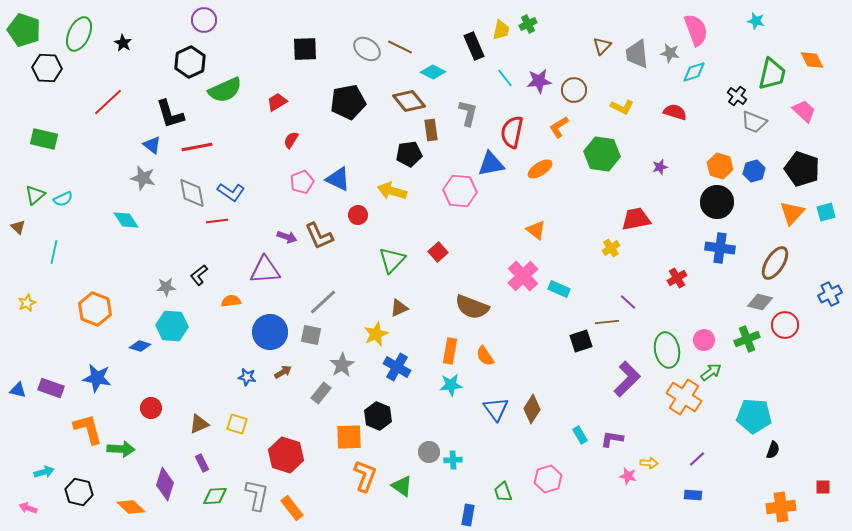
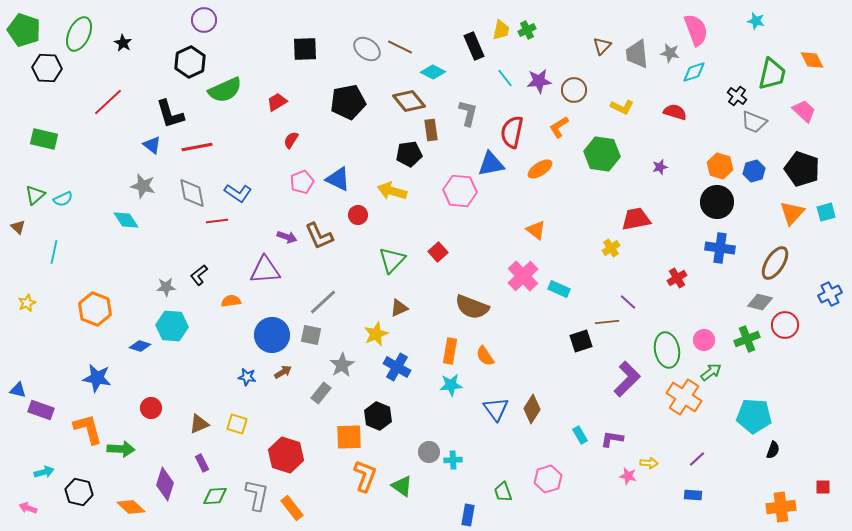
green cross at (528, 24): moved 1 px left, 6 px down
gray star at (143, 178): moved 8 px down
blue L-shape at (231, 192): moved 7 px right, 1 px down
blue circle at (270, 332): moved 2 px right, 3 px down
purple rectangle at (51, 388): moved 10 px left, 22 px down
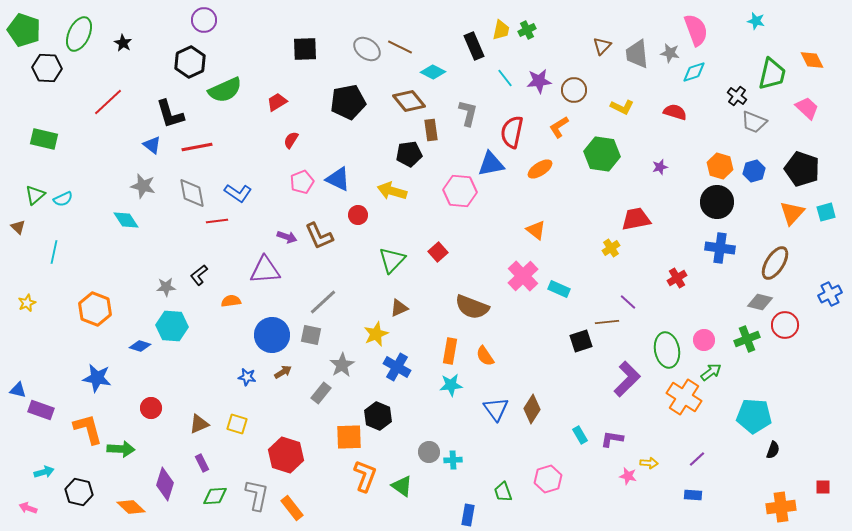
pink trapezoid at (804, 111): moved 3 px right, 3 px up
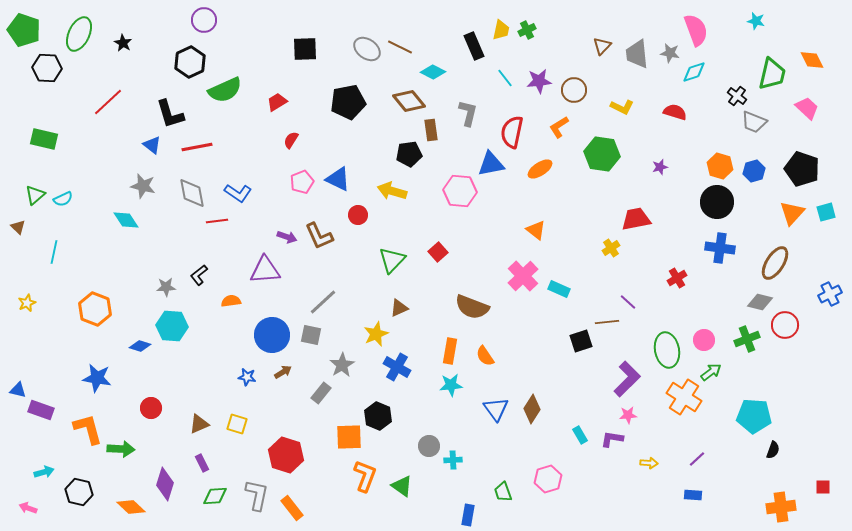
gray circle at (429, 452): moved 6 px up
pink star at (628, 476): moved 61 px up; rotated 18 degrees counterclockwise
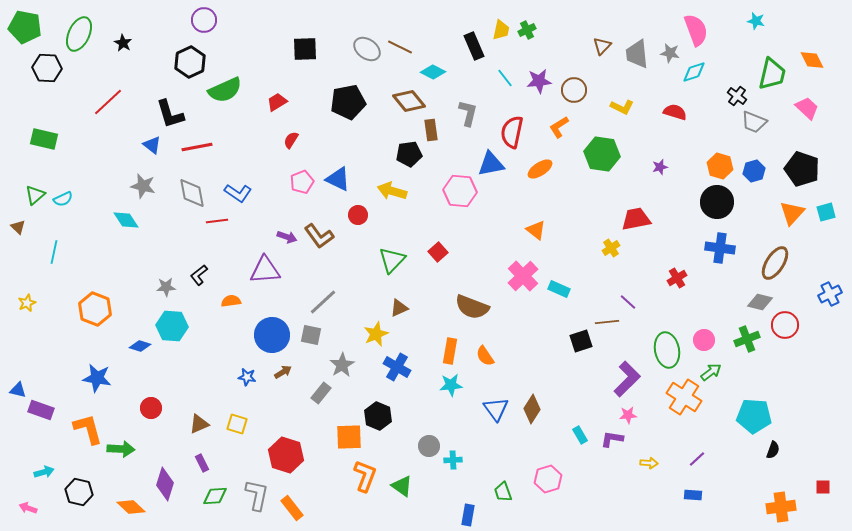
green pentagon at (24, 30): moved 1 px right, 3 px up; rotated 8 degrees counterclockwise
brown L-shape at (319, 236): rotated 12 degrees counterclockwise
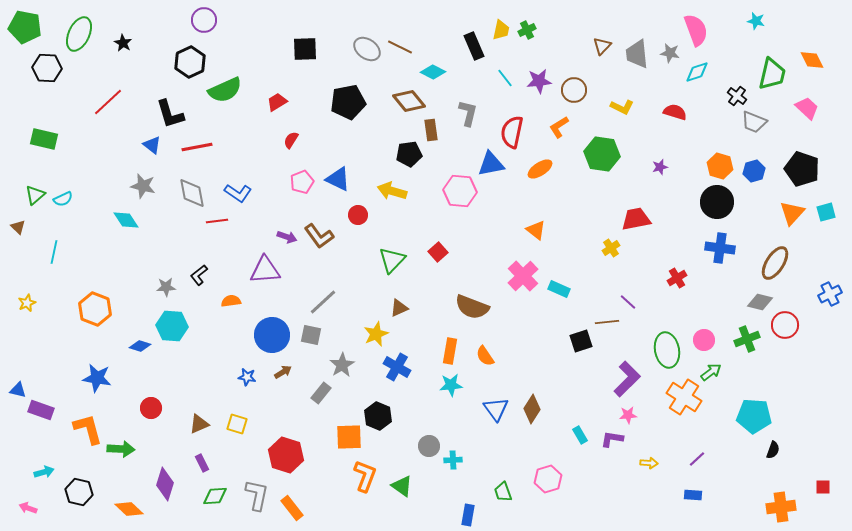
cyan diamond at (694, 72): moved 3 px right
orange diamond at (131, 507): moved 2 px left, 2 px down
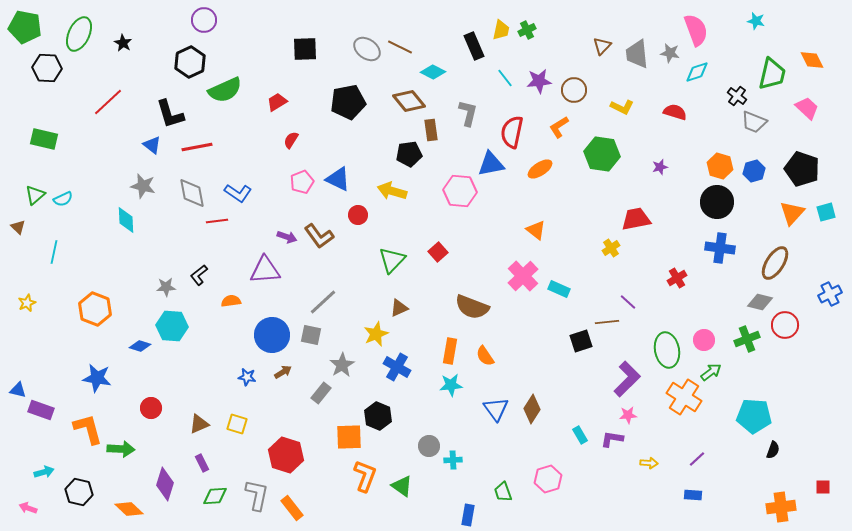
cyan diamond at (126, 220): rotated 32 degrees clockwise
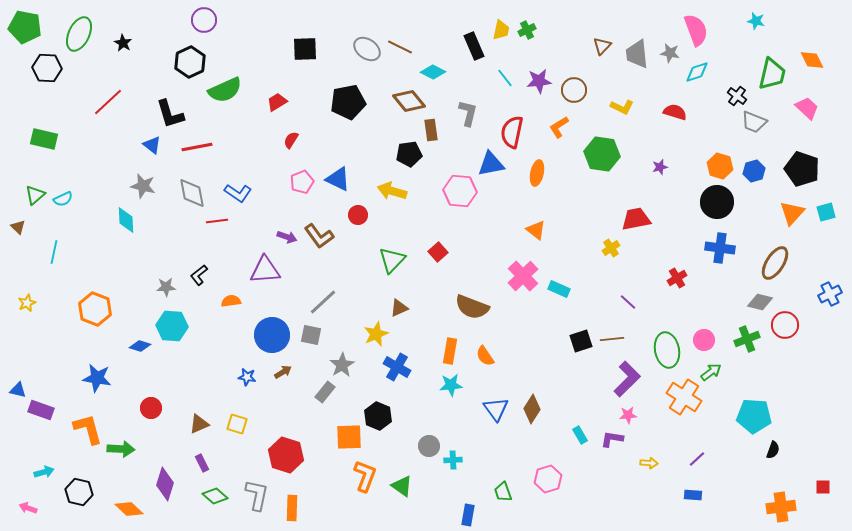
orange ellipse at (540, 169): moved 3 px left, 4 px down; rotated 45 degrees counterclockwise
brown line at (607, 322): moved 5 px right, 17 px down
gray rectangle at (321, 393): moved 4 px right, 1 px up
green diamond at (215, 496): rotated 45 degrees clockwise
orange rectangle at (292, 508): rotated 40 degrees clockwise
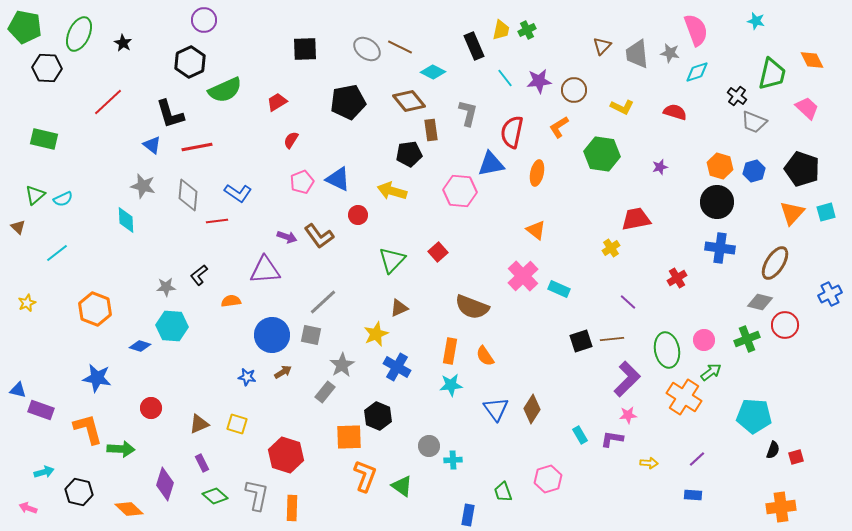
gray diamond at (192, 193): moved 4 px left, 2 px down; rotated 16 degrees clockwise
cyan line at (54, 252): moved 3 px right, 1 px down; rotated 40 degrees clockwise
red square at (823, 487): moved 27 px left, 30 px up; rotated 14 degrees counterclockwise
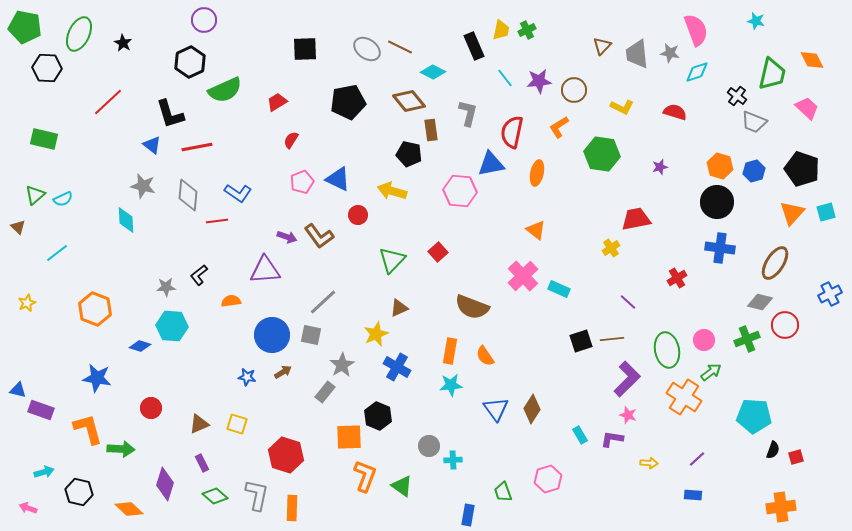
black pentagon at (409, 154): rotated 20 degrees clockwise
pink star at (628, 415): rotated 24 degrees clockwise
